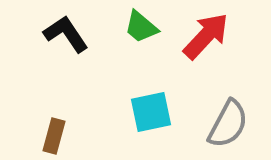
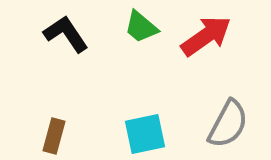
red arrow: rotated 12 degrees clockwise
cyan square: moved 6 px left, 22 px down
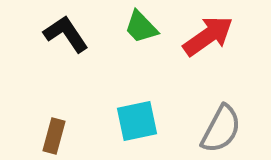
green trapezoid: rotated 6 degrees clockwise
red arrow: moved 2 px right
gray semicircle: moved 7 px left, 5 px down
cyan square: moved 8 px left, 13 px up
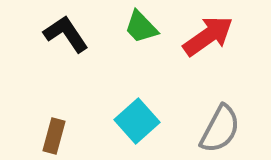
cyan square: rotated 30 degrees counterclockwise
gray semicircle: moved 1 px left
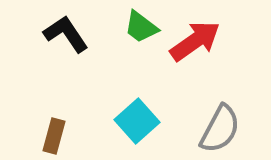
green trapezoid: rotated 9 degrees counterclockwise
red arrow: moved 13 px left, 5 px down
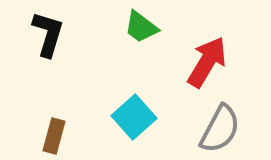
black L-shape: moved 18 px left; rotated 51 degrees clockwise
red arrow: moved 12 px right, 21 px down; rotated 24 degrees counterclockwise
cyan square: moved 3 px left, 4 px up
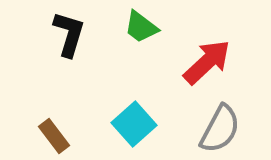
black L-shape: moved 21 px right
red arrow: rotated 16 degrees clockwise
cyan square: moved 7 px down
brown rectangle: rotated 52 degrees counterclockwise
